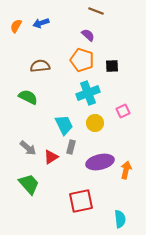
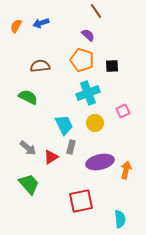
brown line: rotated 35 degrees clockwise
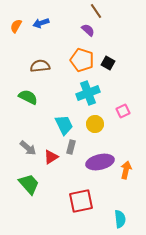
purple semicircle: moved 5 px up
black square: moved 4 px left, 3 px up; rotated 32 degrees clockwise
yellow circle: moved 1 px down
